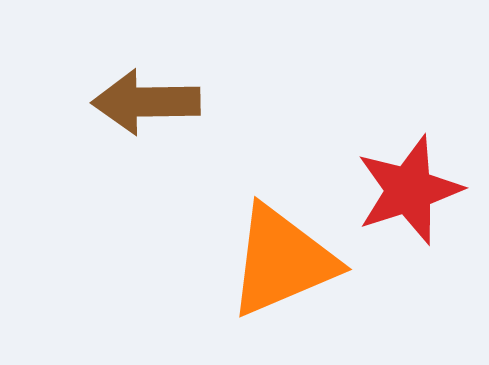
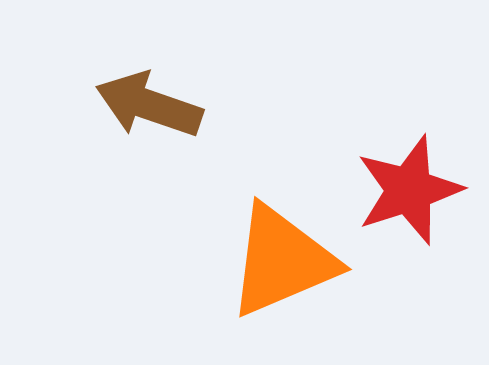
brown arrow: moved 3 px right, 3 px down; rotated 20 degrees clockwise
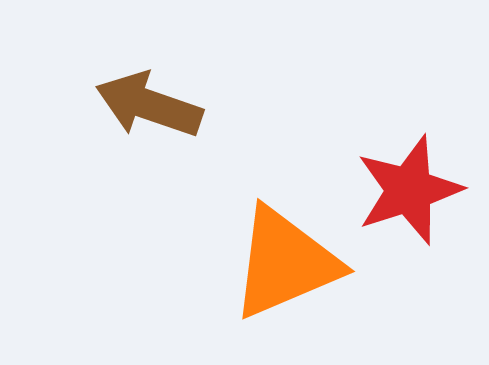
orange triangle: moved 3 px right, 2 px down
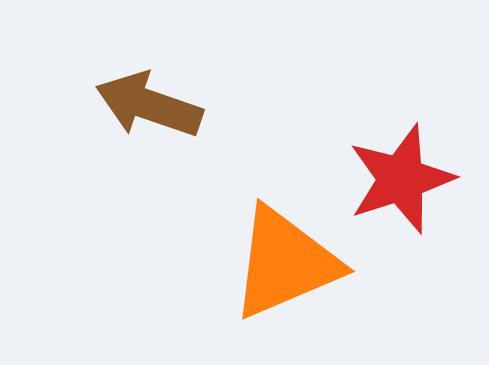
red star: moved 8 px left, 11 px up
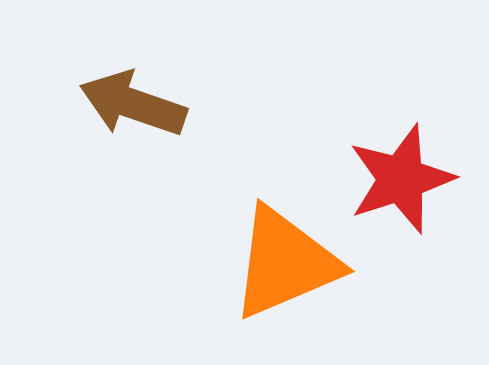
brown arrow: moved 16 px left, 1 px up
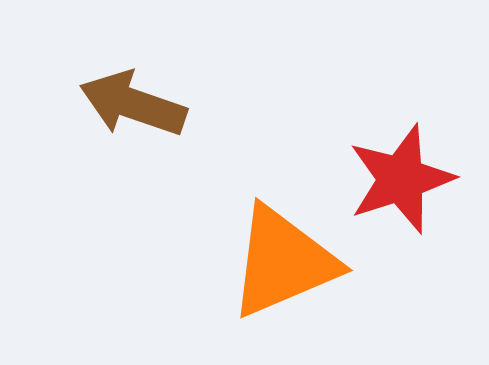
orange triangle: moved 2 px left, 1 px up
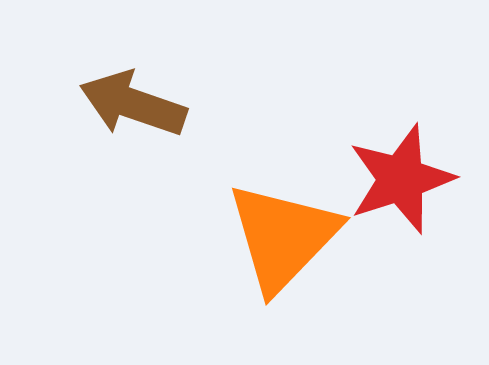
orange triangle: moved 25 px up; rotated 23 degrees counterclockwise
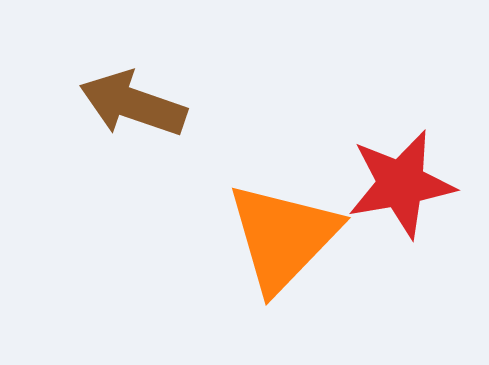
red star: moved 5 px down; rotated 8 degrees clockwise
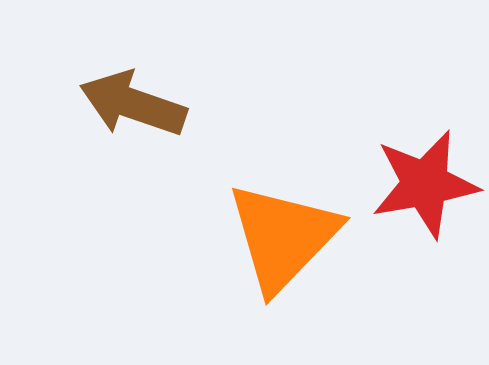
red star: moved 24 px right
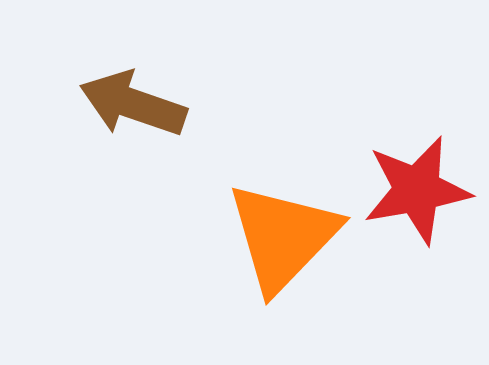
red star: moved 8 px left, 6 px down
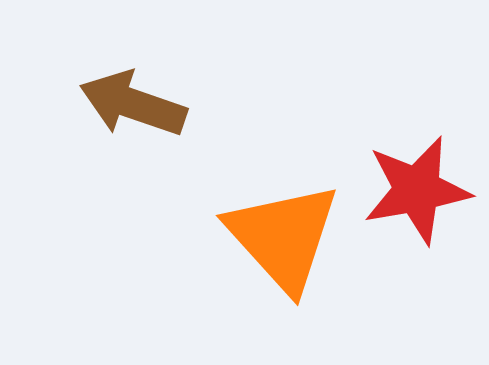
orange triangle: rotated 26 degrees counterclockwise
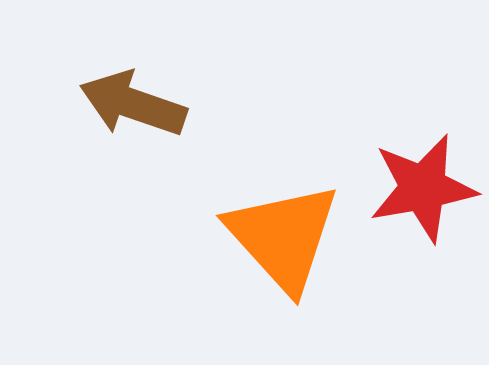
red star: moved 6 px right, 2 px up
